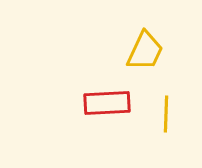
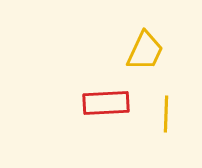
red rectangle: moved 1 px left
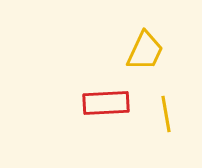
yellow line: rotated 12 degrees counterclockwise
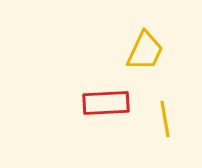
yellow line: moved 1 px left, 5 px down
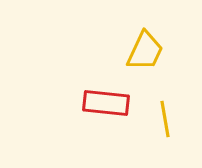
red rectangle: rotated 9 degrees clockwise
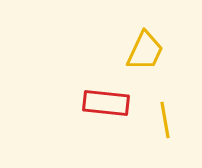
yellow line: moved 1 px down
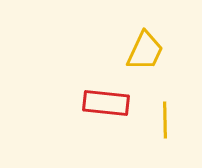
yellow line: rotated 9 degrees clockwise
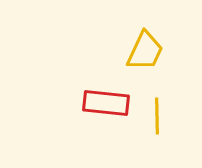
yellow line: moved 8 px left, 4 px up
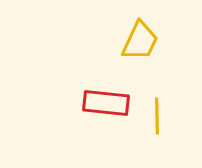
yellow trapezoid: moved 5 px left, 10 px up
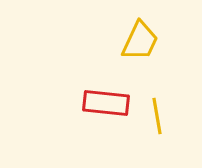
yellow line: rotated 9 degrees counterclockwise
